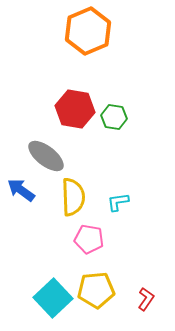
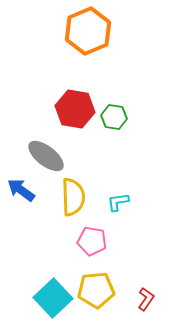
pink pentagon: moved 3 px right, 2 px down
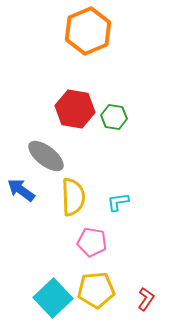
pink pentagon: moved 1 px down
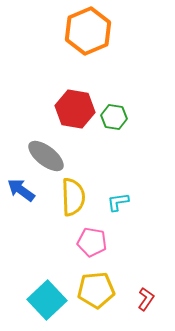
cyan square: moved 6 px left, 2 px down
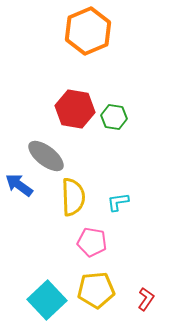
blue arrow: moved 2 px left, 5 px up
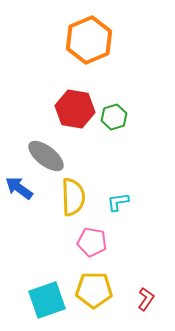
orange hexagon: moved 1 px right, 9 px down
green hexagon: rotated 25 degrees counterclockwise
blue arrow: moved 3 px down
yellow pentagon: moved 2 px left; rotated 6 degrees clockwise
cyan square: rotated 24 degrees clockwise
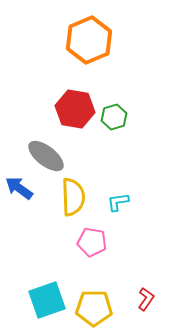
yellow pentagon: moved 18 px down
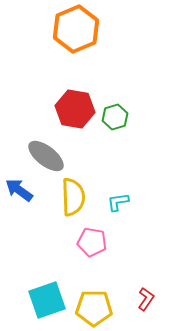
orange hexagon: moved 13 px left, 11 px up
green hexagon: moved 1 px right
blue arrow: moved 2 px down
